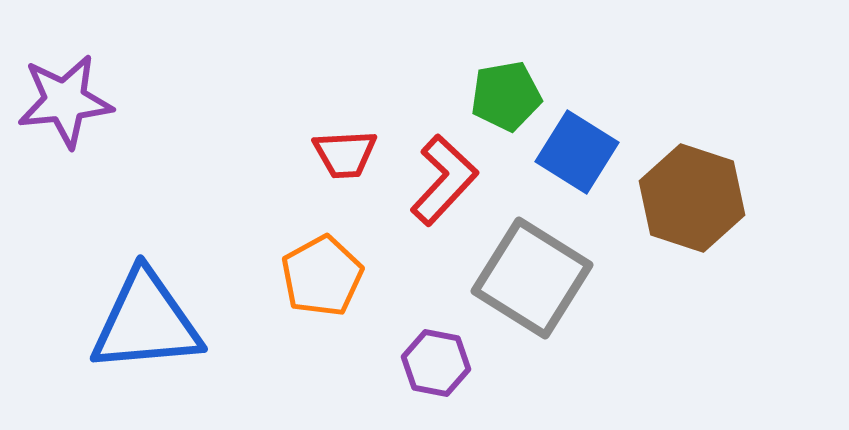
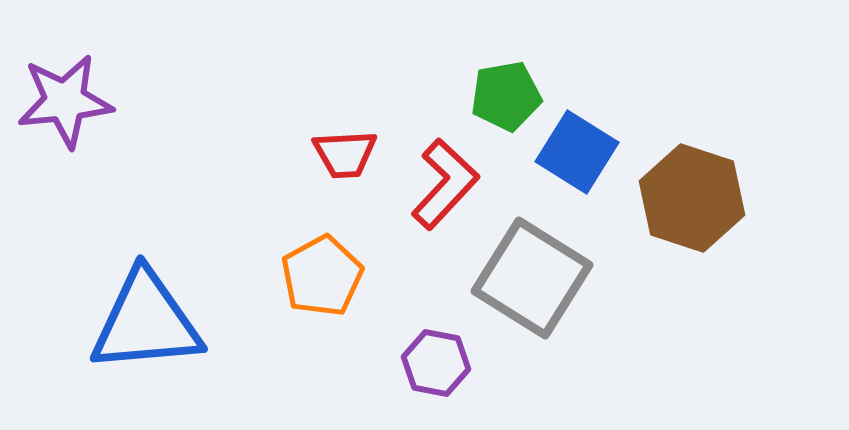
red L-shape: moved 1 px right, 4 px down
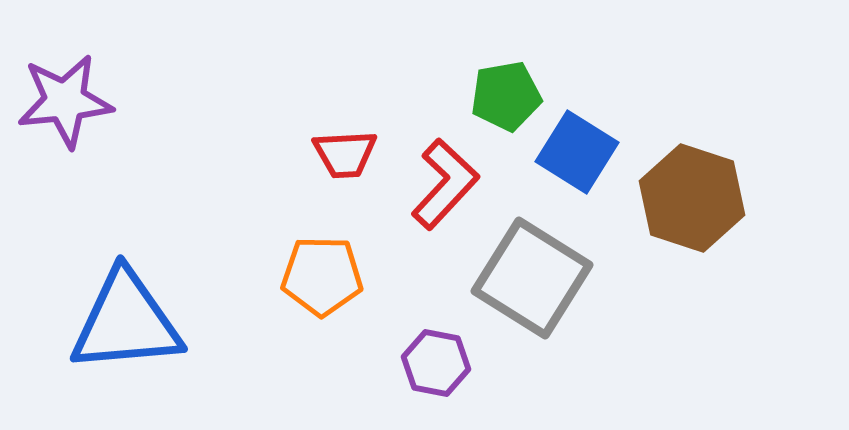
orange pentagon: rotated 30 degrees clockwise
blue triangle: moved 20 px left
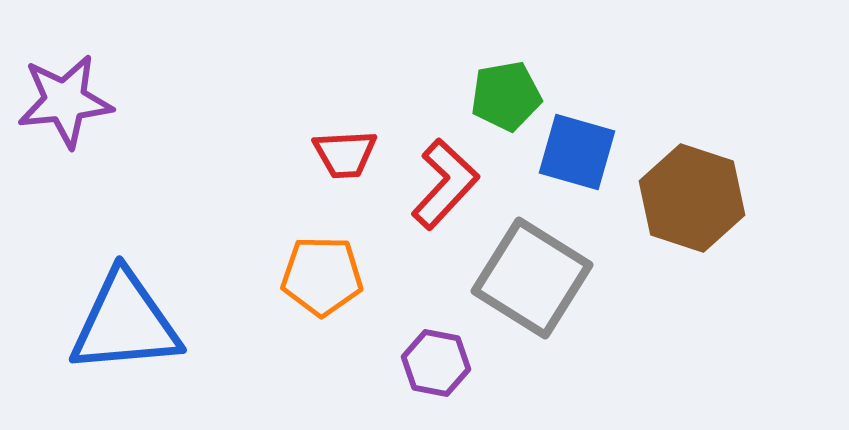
blue square: rotated 16 degrees counterclockwise
blue triangle: moved 1 px left, 1 px down
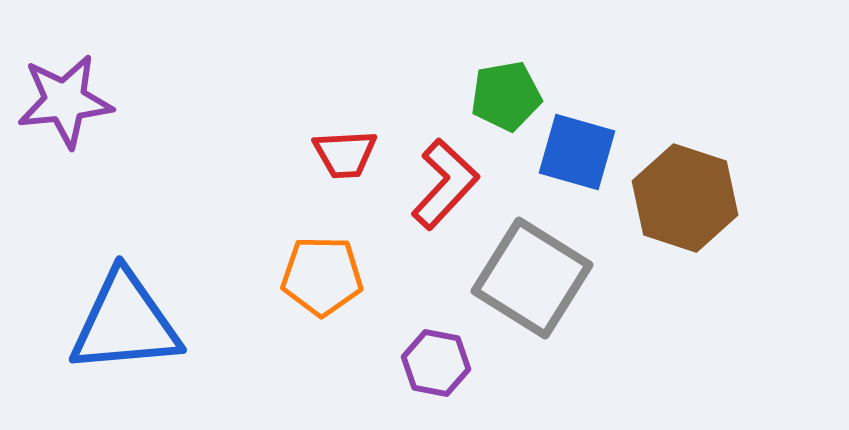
brown hexagon: moved 7 px left
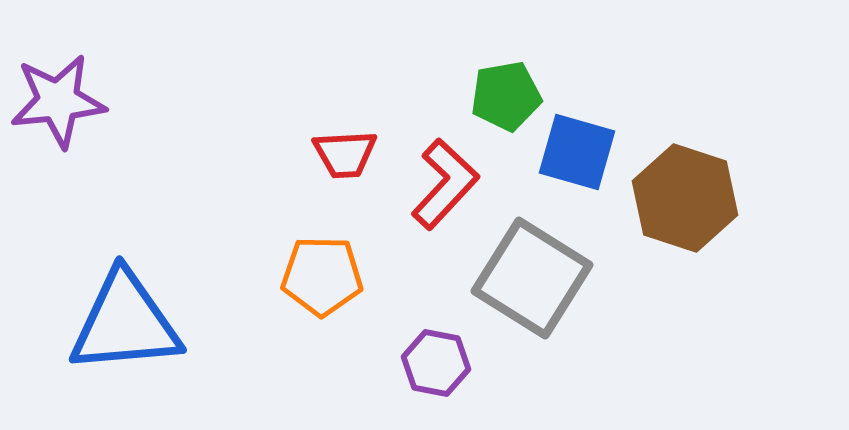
purple star: moved 7 px left
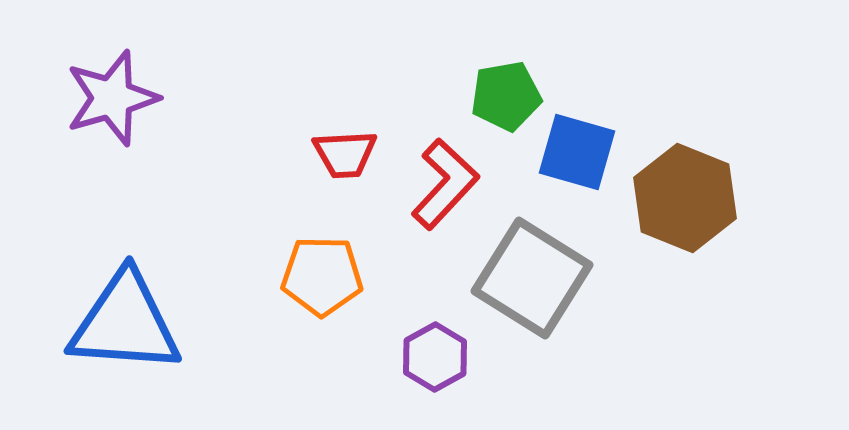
purple star: moved 54 px right, 3 px up; rotated 10 degrees counterclockwise
brown hexagon: rotated 4 degrees clockwise
blue triangle: rotated 9 degrees clockwise
purple hexagon: moved 1 px left, 6 px up; rotated 20 degrees clockwise
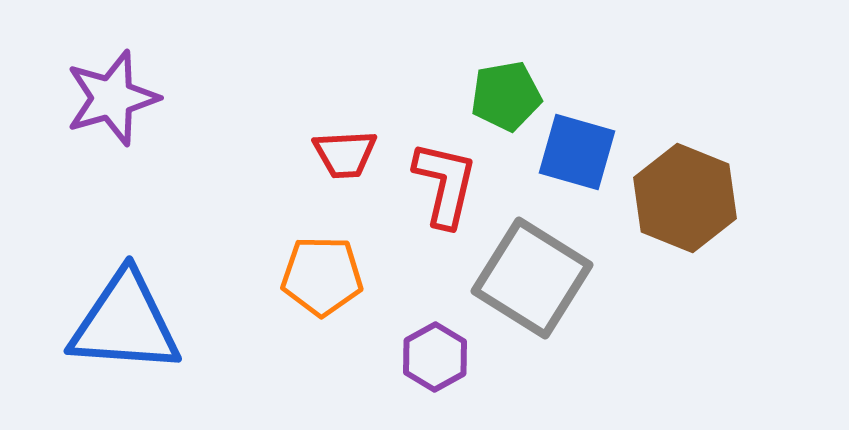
red L-shape: rotated 30 degrees counterclockwise
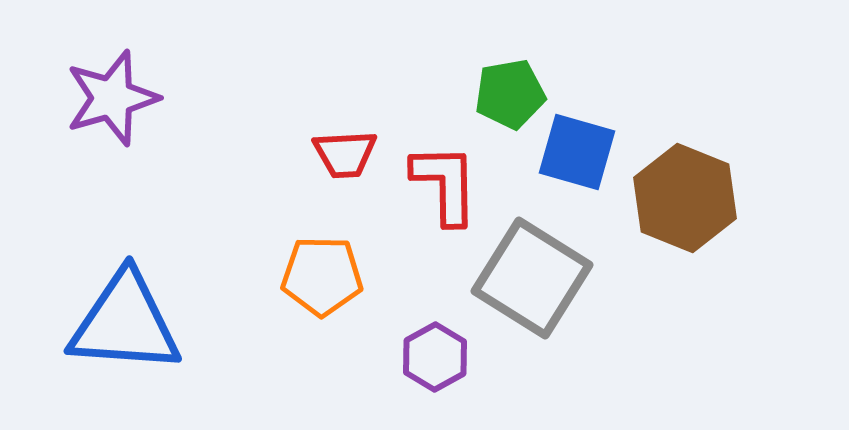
green pentagon: moved 4 px right, 2 px up
red L-shape: rotated 14 degrees counterclockwise
